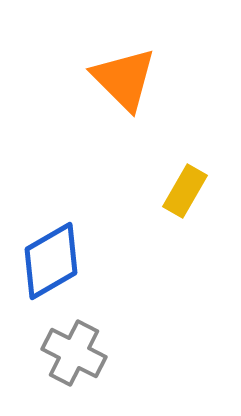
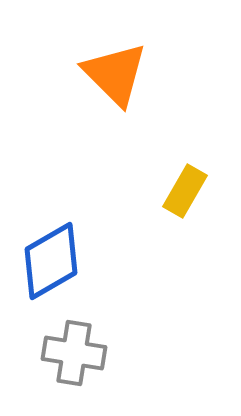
orange triangle: moved 9 px left, 5 px up
gray cross: rotated 18 degrees counterclockwise
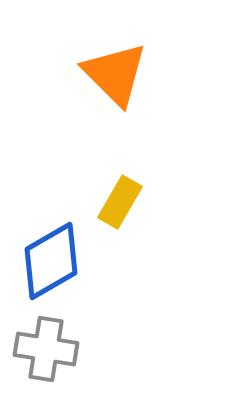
yellow rectangle: moved 65 px left, 11 px down
gray cross: moved 28 px left, 4 px up
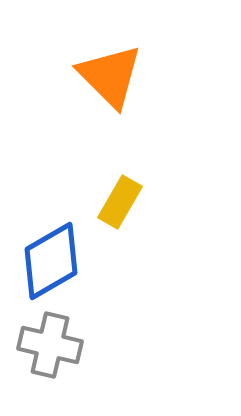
orange triangle: moved 5 px left, 2 px down
gray cross: moved 4 px right, 4 px up; rotated 4 degrees clockwise
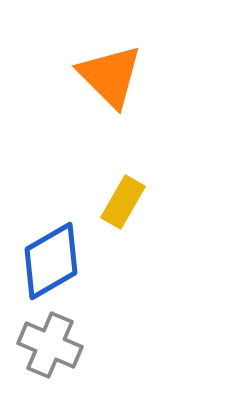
yellow rectangle: moved 3 px right
gray cross: rotated 10 degrees clockwise
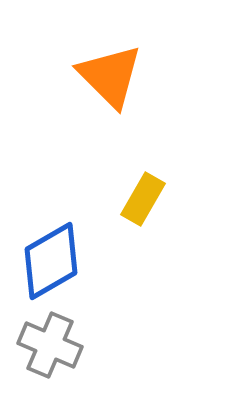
yellow rectangle: moved 20 px right, 3 px up
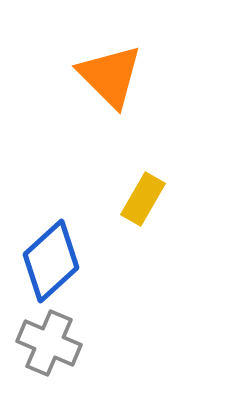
blue diamond: rotated 12 degrees counterclockwise
gray cross: moved 1 px left, 2 px up
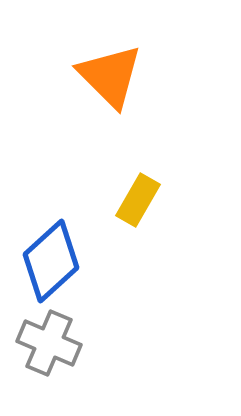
yellow rectangle: moved 5 px left, 1 px down
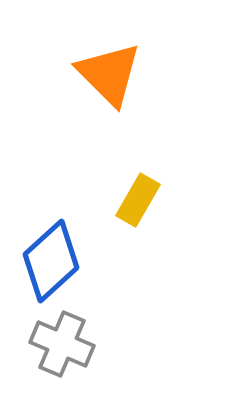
orange triangle: moved 1 px left, 2 px up
gray cross: moved 13 px right, 1 px down
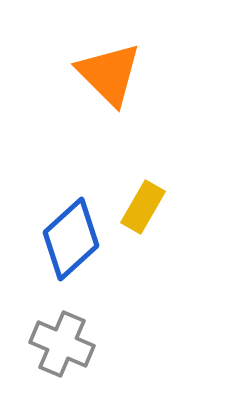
yellow rectangle: moved 5 px right, 7 px down
blue diamond: moved 20 px right, 22 px up
